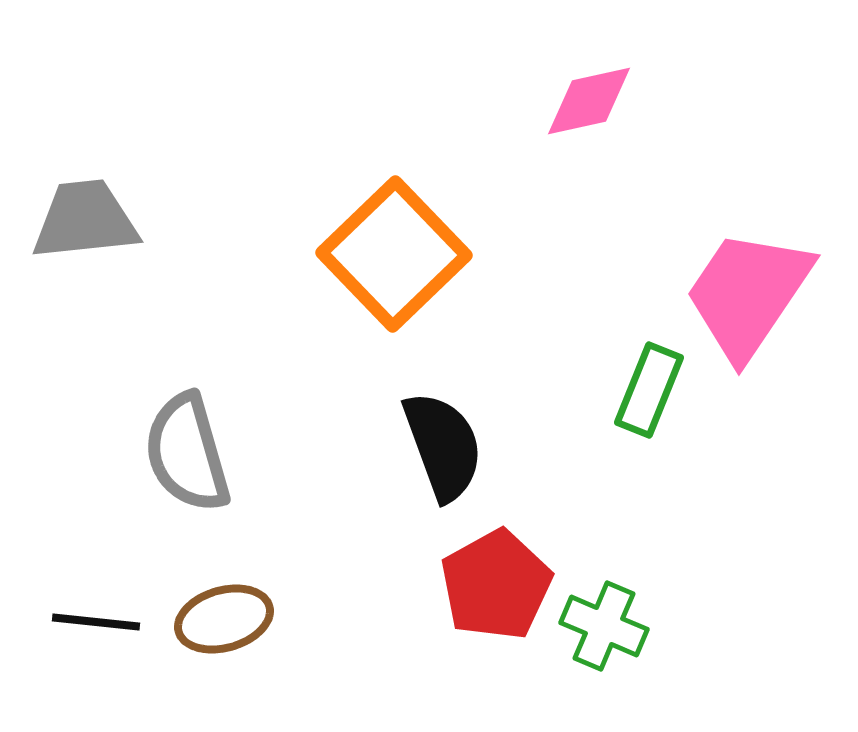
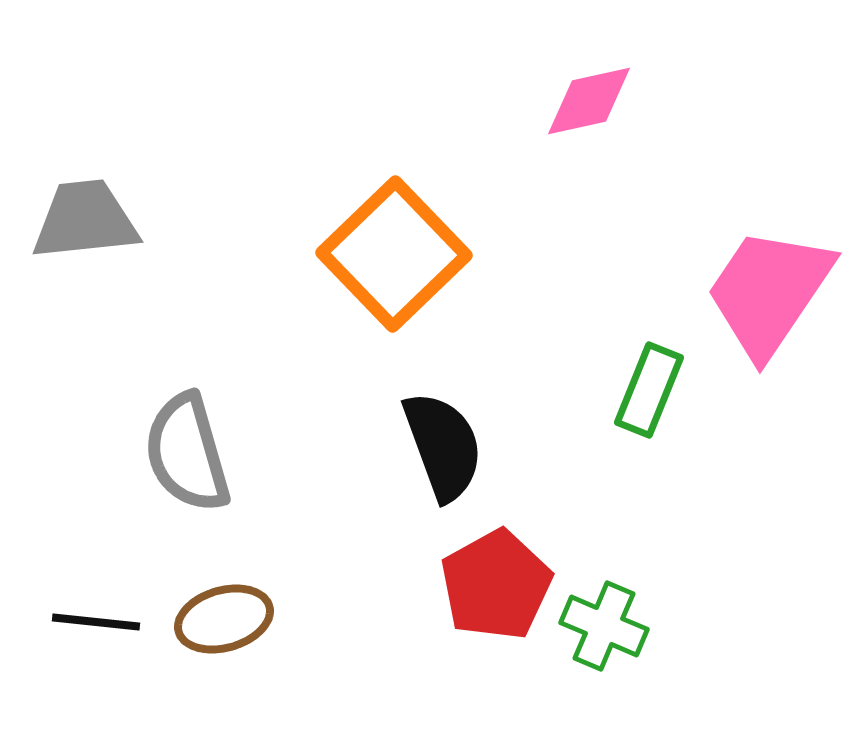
pink trapezoid: moved 21 px right, 2 px up
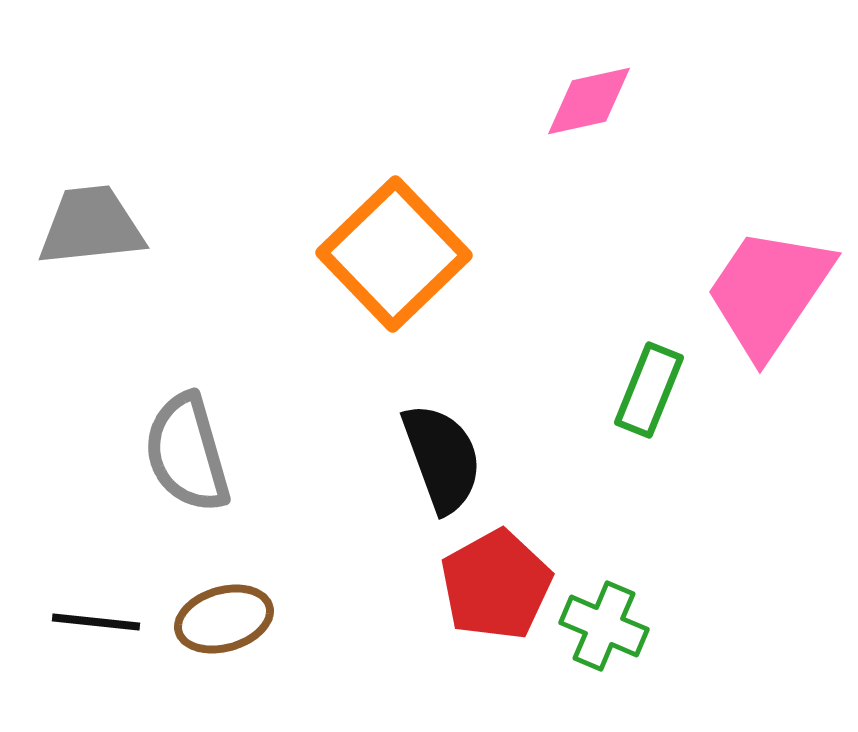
gray trapezoid: moved 6 px right, 6 px down
black semicircle: moved 1 px left, 12 px down
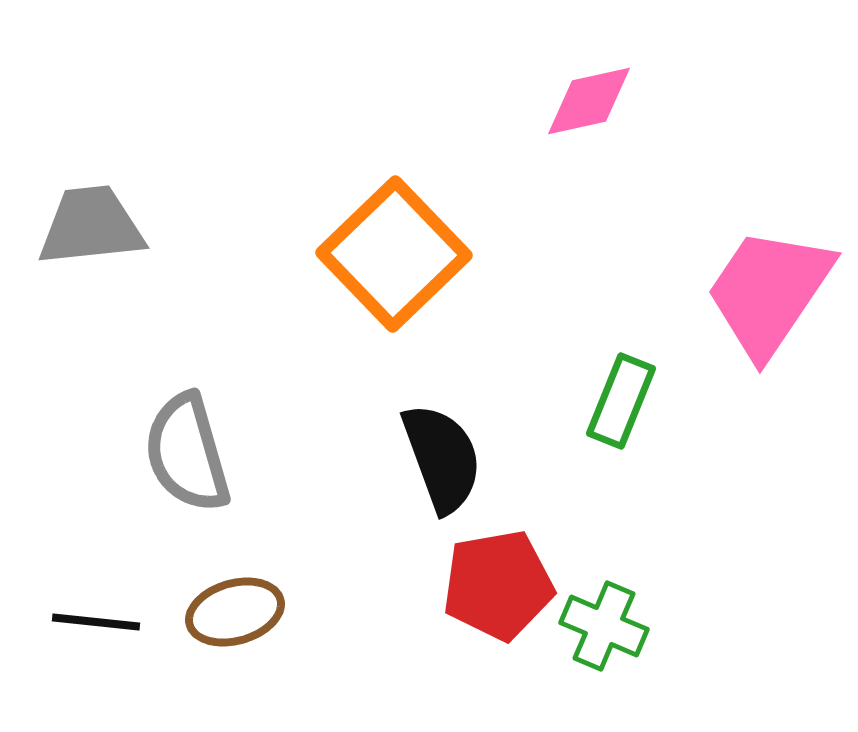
green rectangle: moved 28 px left, 11 px down
red pentagon: moved 2 px right; rotated 19 degrees clockwise
brown ellipse: moved 11 px right, 7 px up
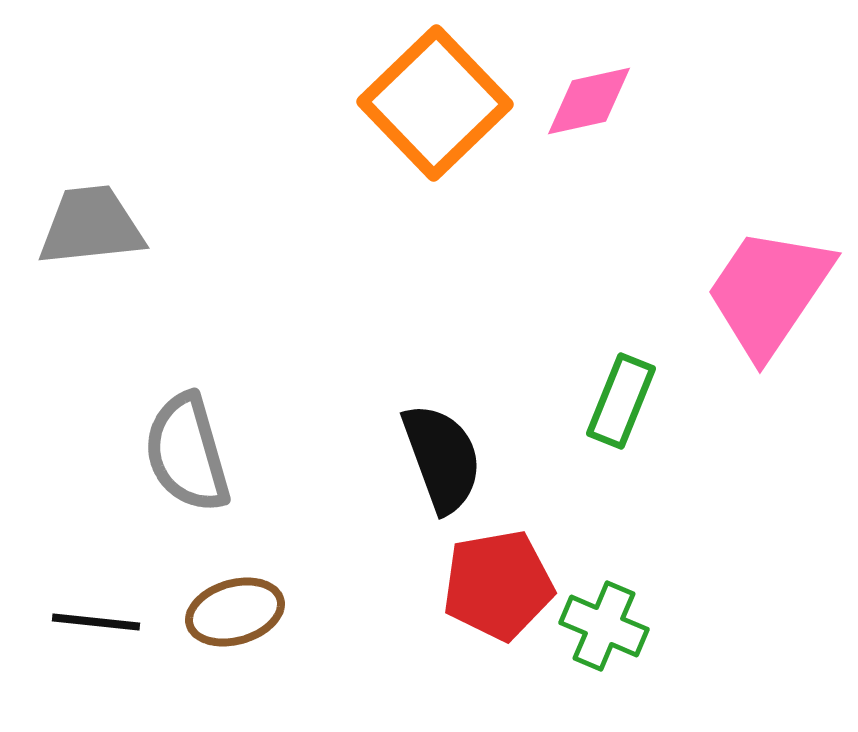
orange square: moved 41 px right, 151 px up
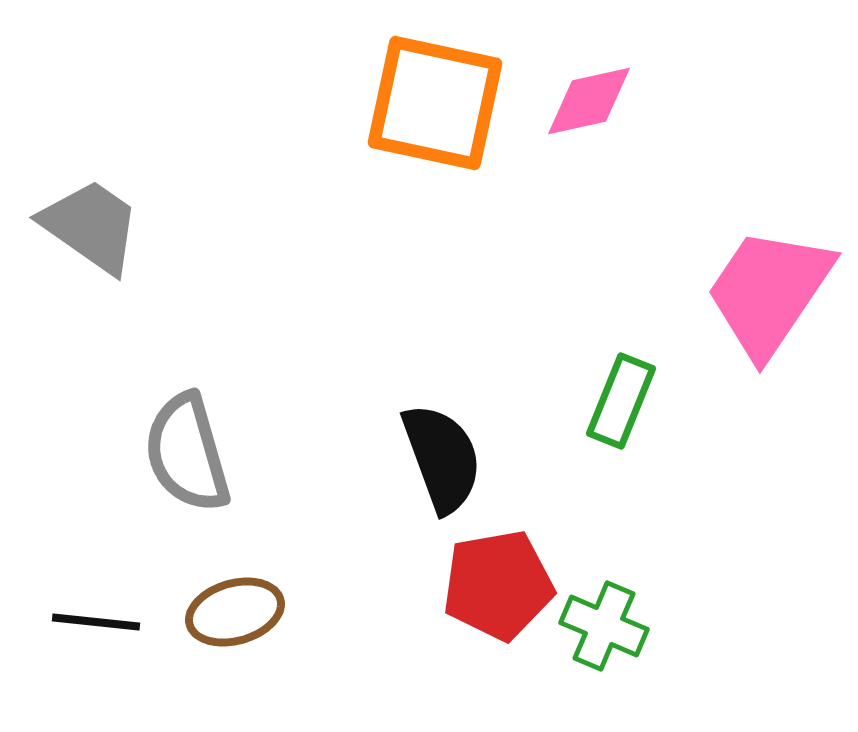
orange square: rotated 34 degrees counterclockwise
gray trapezoid: rotated 41 degrees clockwise
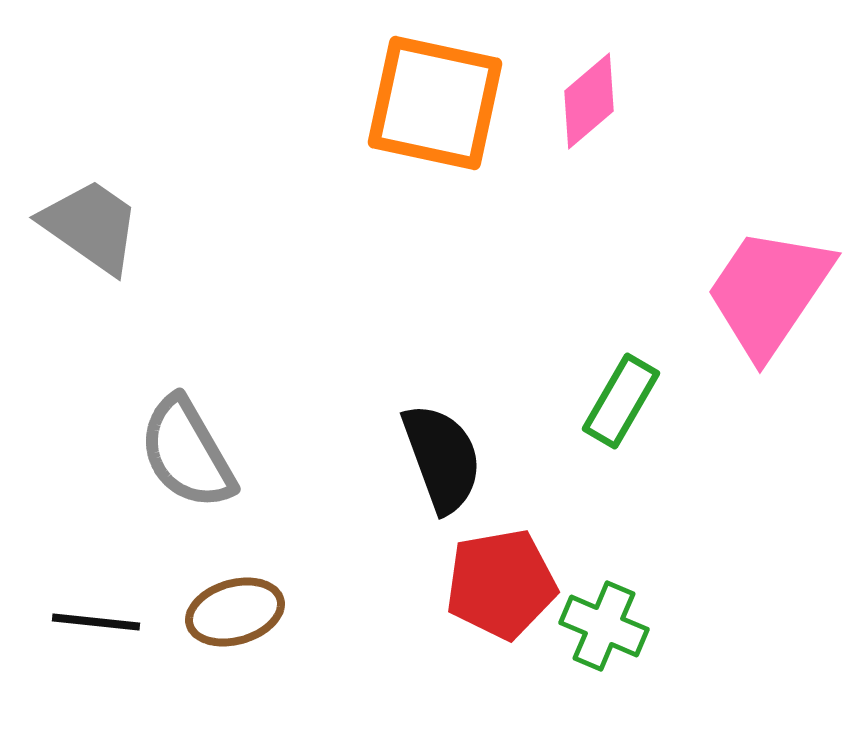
pink diamond: rotated 28 degrees counterclockwise
green rectangle: rotated 8 degrees clockwise
gray semicircle: rotated 14 degrees counterclockwise
red pentagon: moved 3 px right, 1 px up
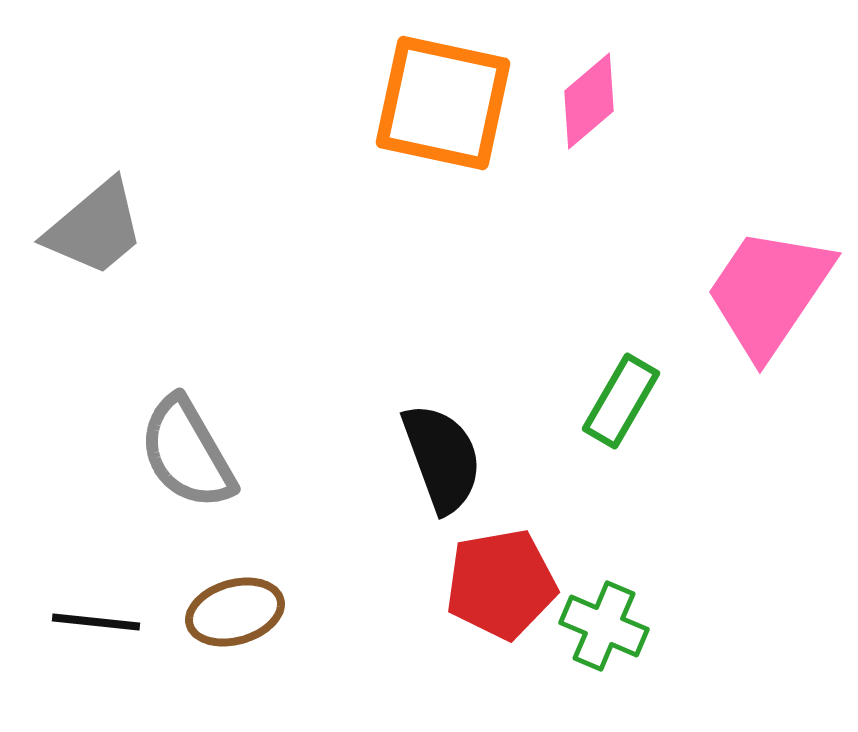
orange square: moved 8 px right
gray trapezoid: moved 4 px right, 2 px down; rotated 105 degrees clockwise
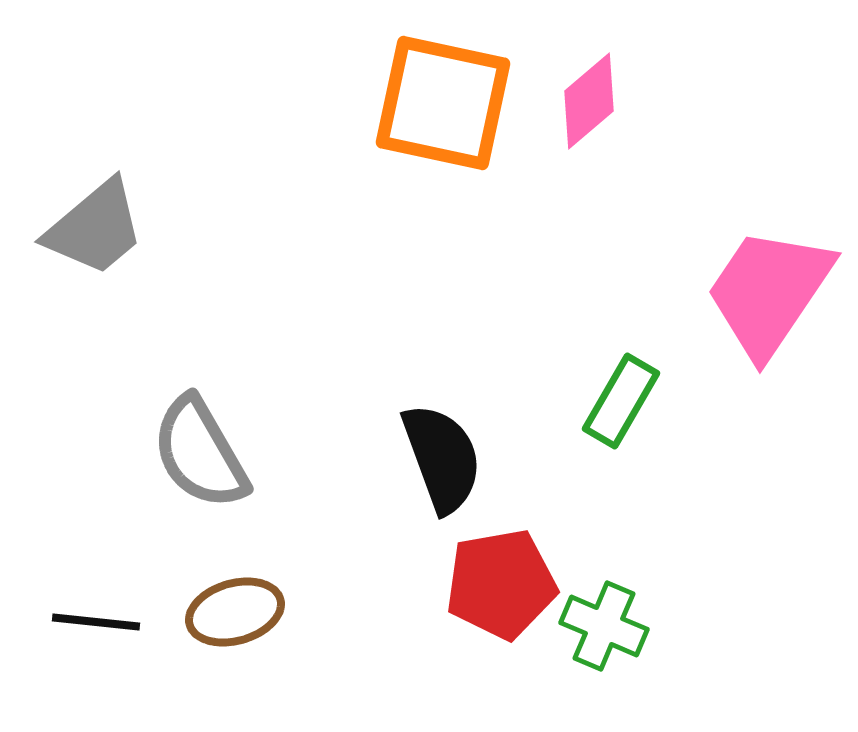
gray semicircle: moved 13 px right
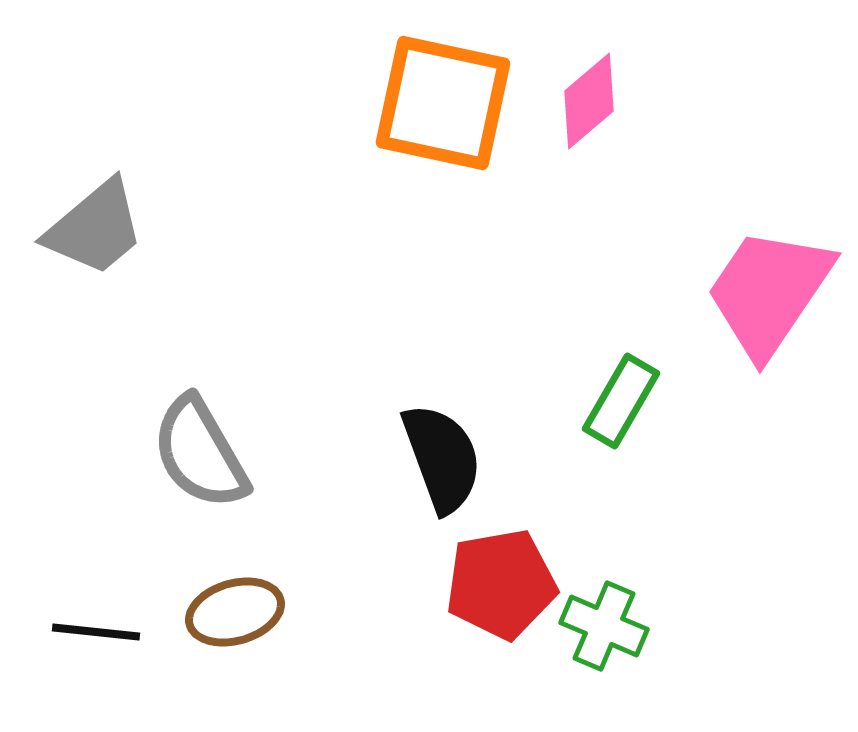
black line: moved 10 px down
